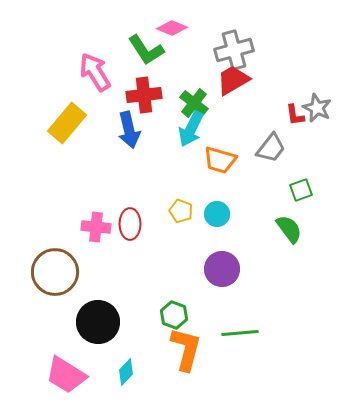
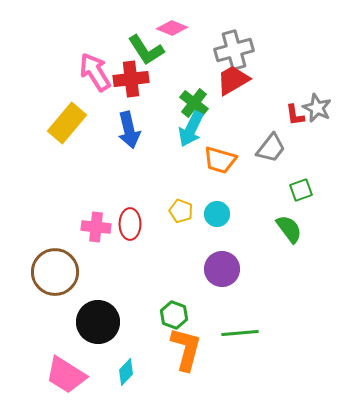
red cross: moved 13 px left, 16 px up
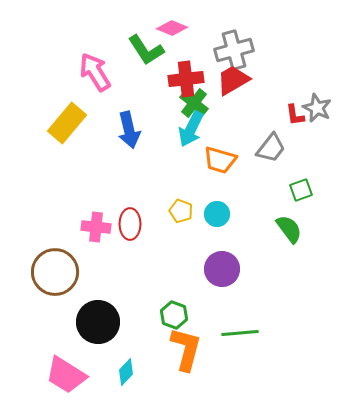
red cross: moved 55 px right
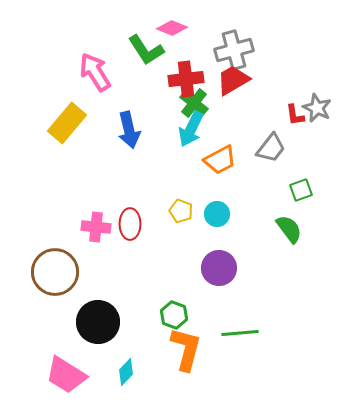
orange trapezoid: rotated 44 degrees counterclockwise
purple circle: moved 3 px left, 1 px up
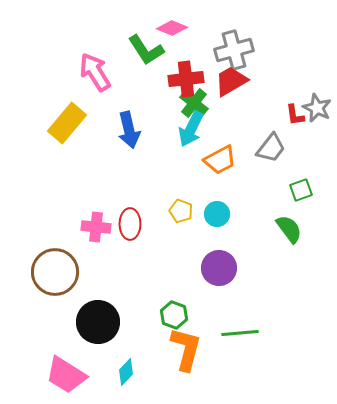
red trapezoid: moved 2 px left, 1 px down
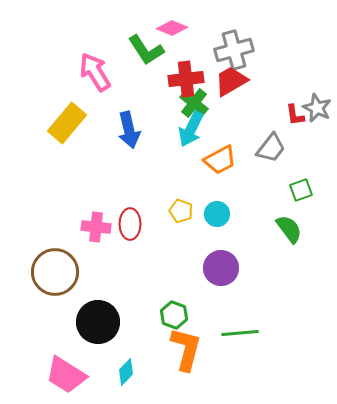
purple circle: moved 2 px right
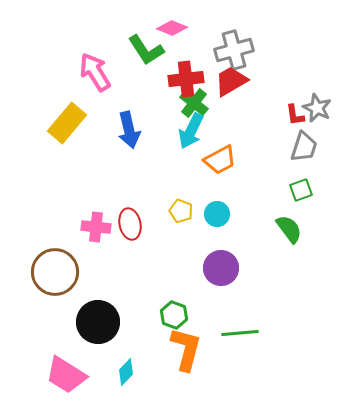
cyan arrow: moved 2 px down
gray trapezoid: moved 33 px right, 1 px up; rotated 20 degrees counterclockwise
red ellipse: rotated 12 degrees counterclockwise
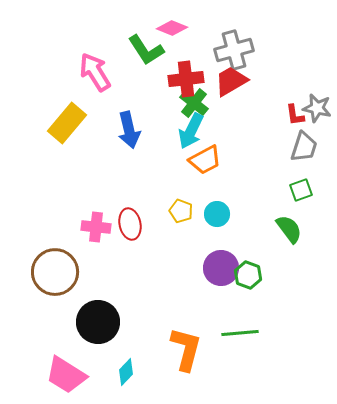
gray star: rotated 12 degrees counterclockwise
orange trapezoid: moved 15 px left
green hexagon: moved 74 px right, 40 px up
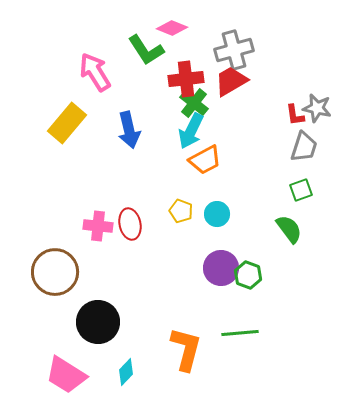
pink cross: moved 2 px right, 1 px up
